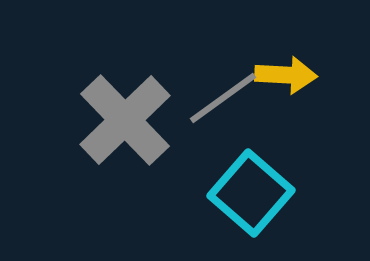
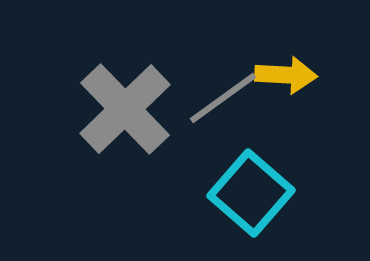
gray cross: moved 11 px up
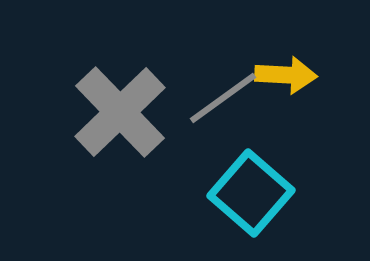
gray cross: moved 5 px left, 3 px down
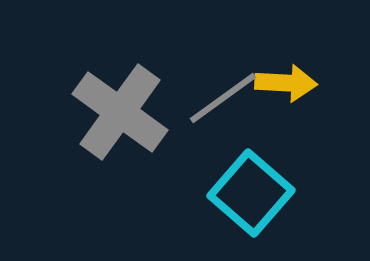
yellow arrow: moved 8 px down
gray cross: rotated 10 degrees counterclockwise
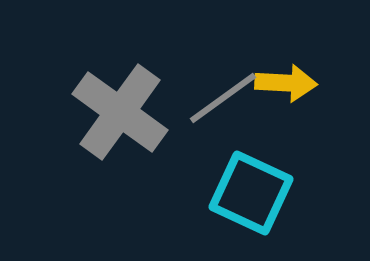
cyan square: rotated 16 degrees counterclockwise
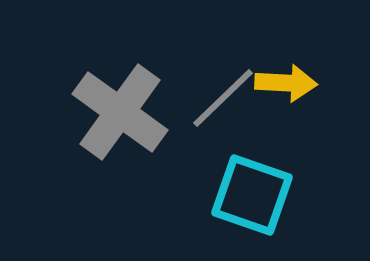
gray line: rotated 8 degrees counterclockwise
cyan square: moved 1 px right, 2 px down; rotated 6 degrees counterclockwise
